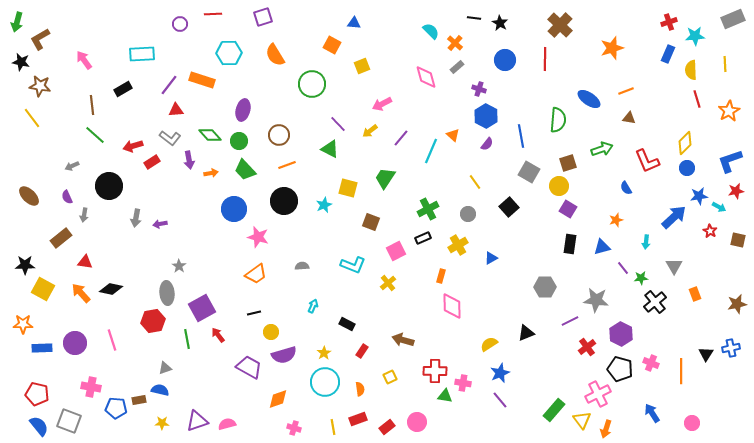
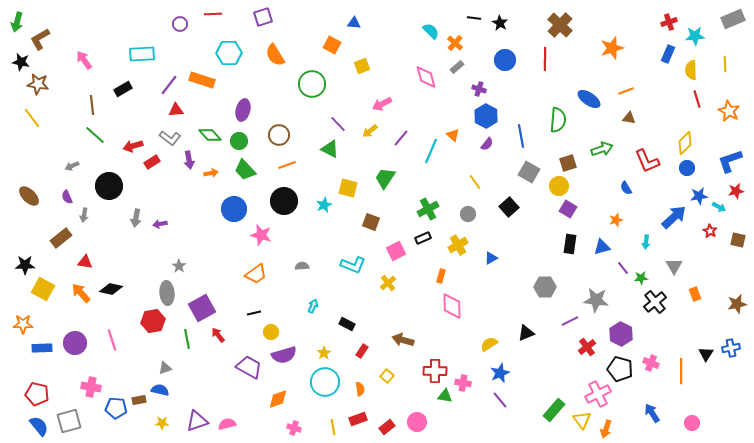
brown star at (40, 86): moved 2 px left, 2 px up
orange star at (729, 111): rotated 15 degrees counterclockwise
pink star at (258, 237): moved 3 px right, 2 px up
yellow square at (390, 377): moved 3 px left, 1 px up; rotated 24 degrees counterclockwise
gray square at (69, 421): rotated 35 degrees counterclockwise
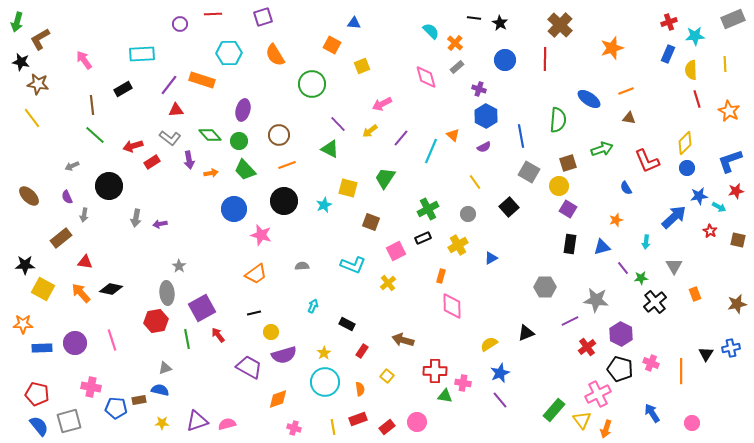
purple semicircle at (487, 144): moved 3 px left, 3 px down; rotated 24 degrees clockwise
red hexagon at (153, 321): moved 3 px right
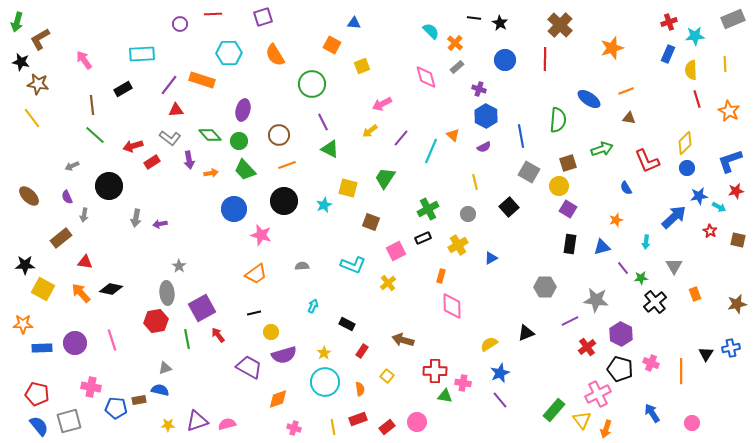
purple line at (338, 124): moved 15 px left, 2 px up; rotated 18 degrees clockwise
yellow line at (475, 182): rotated 21 degrees clockwise
yellow star at (162, 423): moved 6 px right, 2 px down
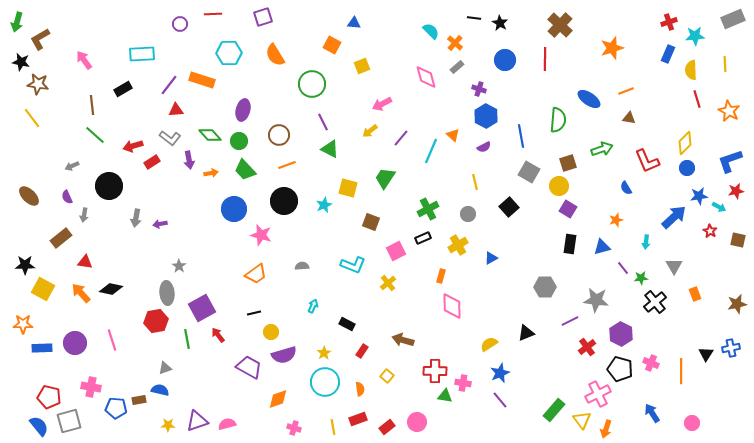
red pentagon at (37, 394): moved 12 px right, 3 px down
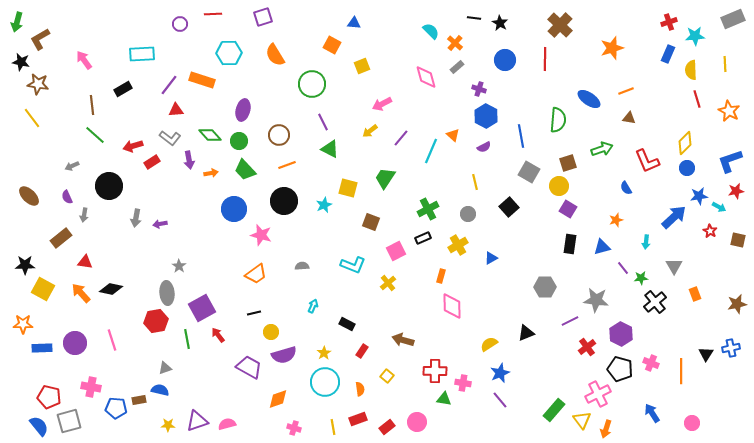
green triangle at (445, 396): moved 1 px left, 3 px down
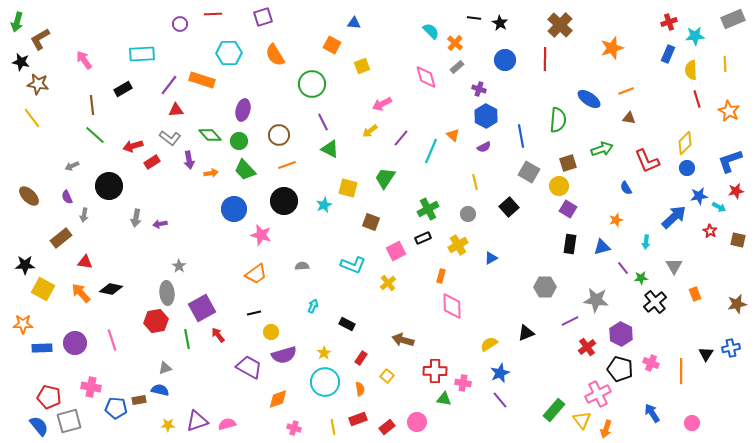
red rectangle at (362, 351): moved 1 px left, 7 px down
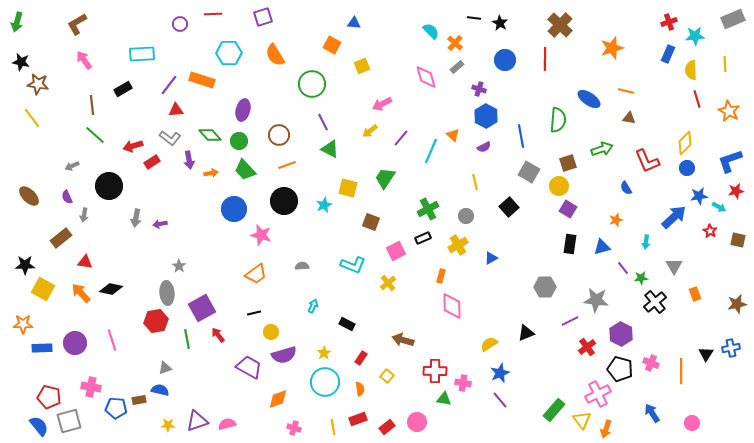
brown L-shape at (40, 39): moved 37 px right, 15 px up
orange line at (626, 91): rotated 35 degrees clockwise
gray circle at (468, 214): moved 2 px left, 2 px down
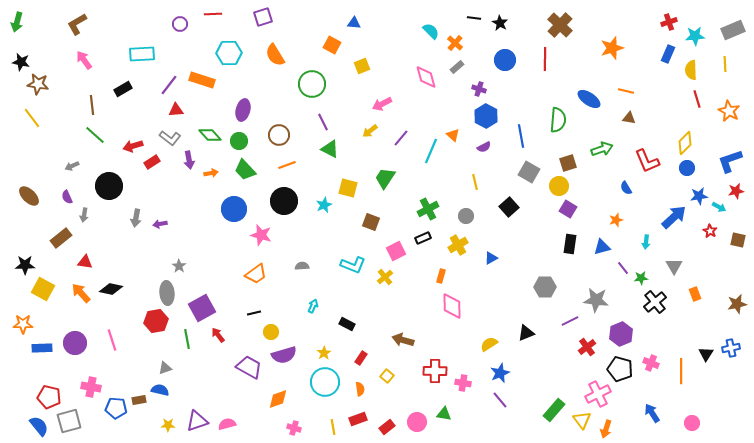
gray rectangle at (733, 19): moved 11 px down
yellow cross at (388, 283): moved 3 px left, 6 px up
purple hexagon at (621, 334): rotated 10 degrees clockwise
green triangle at (444, 399): moved 15 px down
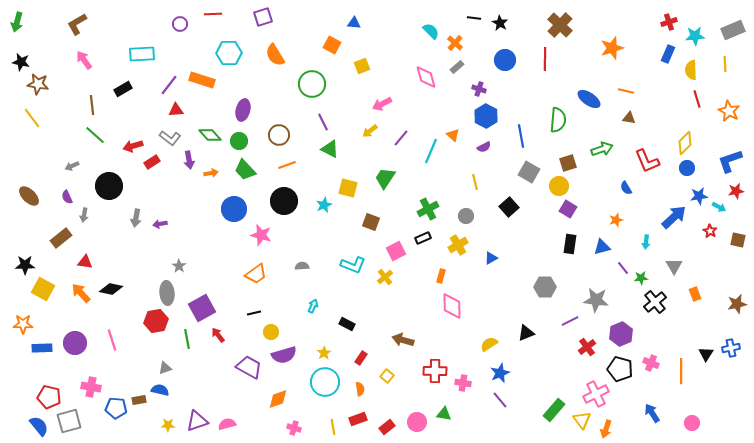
pink cross at (598, 394): moved 2 px left
